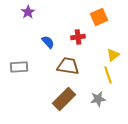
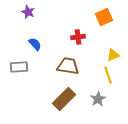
purple star: rotated 16 degrees counterclockwise
orange square: moved 5 px right
blue semicircle: moved 13 px left, 2 px down
yellow triangle: rotated 16 degrees clockwise
gray star: rotated 21 degrees counterclockwise
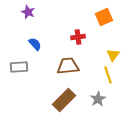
yellow triangle: rotated 32 degrees counterclockwise
brown trapezoid: rotated 15 degrees counterclockwise
brown rectangle: moved 1 px down
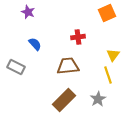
orange square: moved 3 px right, 4 px up
gray rectangle: moved 3 px left; rotated 30 degrees clockwise
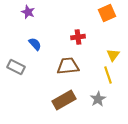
brown rectangle: rotated 15 degrees clockwise
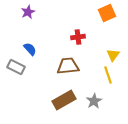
purple star: rotated 24 degrees clockwise
blue semicircle: moved 5 px left, 5 px down
gray star: moved 4 px left, 2 px down
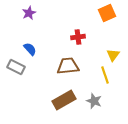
purple star: moved 1 px right, 1 px down
yellow line: moved 3 px left
gray star: rotated 21 degrees counterclockwise
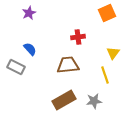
yellow triangle: moved 2 px up
brown trapezoid: moved 1 px up
gray star: rotated 28 degrees counterclockwise
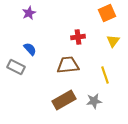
yellow triangle: moved 12 px up
